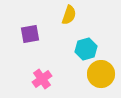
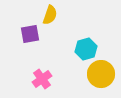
yellow semicircle: moved 19 px left
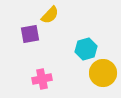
yellow semicircle: rotated 24 degrees clockwise
yellow circle: moved 2 px right, 1 px up
pink cross: rotated 24 degrees clockwise
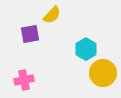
yellow semicircle: moved 2 px right
cyan hexagon: rotated 15 degrees counterclockwise
pink cross: moved 18 px left, 1 px down
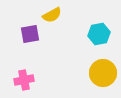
yellow semicircle: rotated 18 degrees clockwise
cyan hexagon: moved 13 px right, 15 px up; rotated 20 degrees clockwise
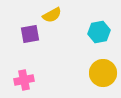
cyan hexagon: moved 2 px up
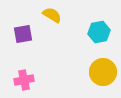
yellow semicircle: rotated 120 degrees counterclockwise
purple square: moved 7 px left
yellow circle: moved 1 px up
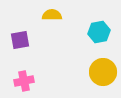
yellow semicircle: rotated 30 degrees counterclockwise
purple square: moved 3 px left, 6 px down
pink cross: moved 1 px down
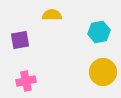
pink cross: moved 2 px right
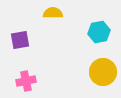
yellow semicircle: moved 1 px right, 2 px up
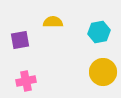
yellow semicircle: moved 9 px down
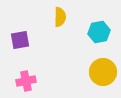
yellow semicircle: moved 7 px right, 5 px up; rotated 90 degrees clockwise
